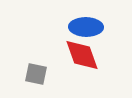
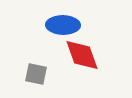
blue ellipse: moved 23 px left, 2 px up
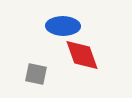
blue ellipse: moved 1 px down
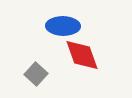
gray square: rotated 30 degrees clockwise
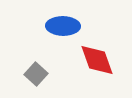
red diamond: moved 15 px right, 5 px down
